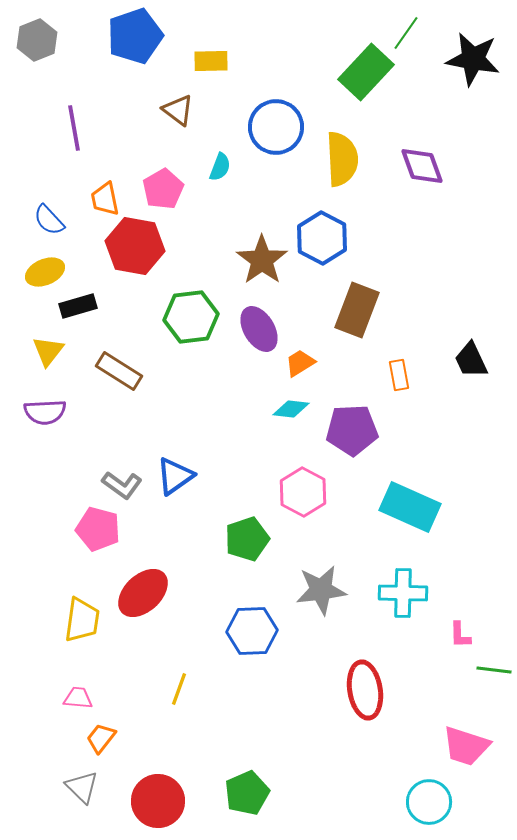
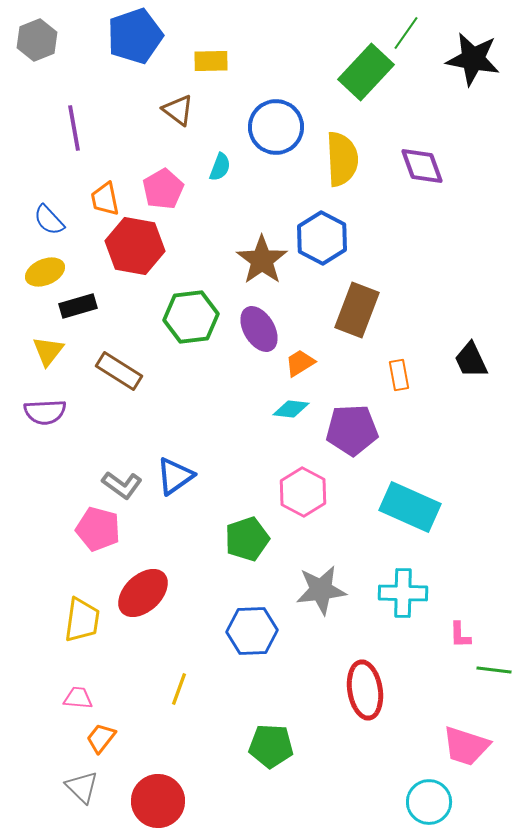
green pentagon at (247, 793): moved 24 px right, 47 px up; rotated 27 degrees clockwise
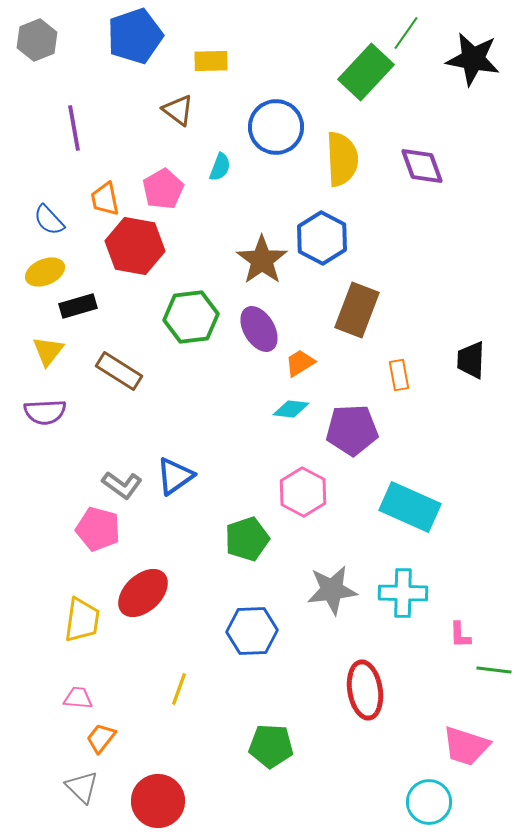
black trapezoid at (471, 360): rotated 27 degrees clockwise
gray star at (321, 590): moved 11 px right
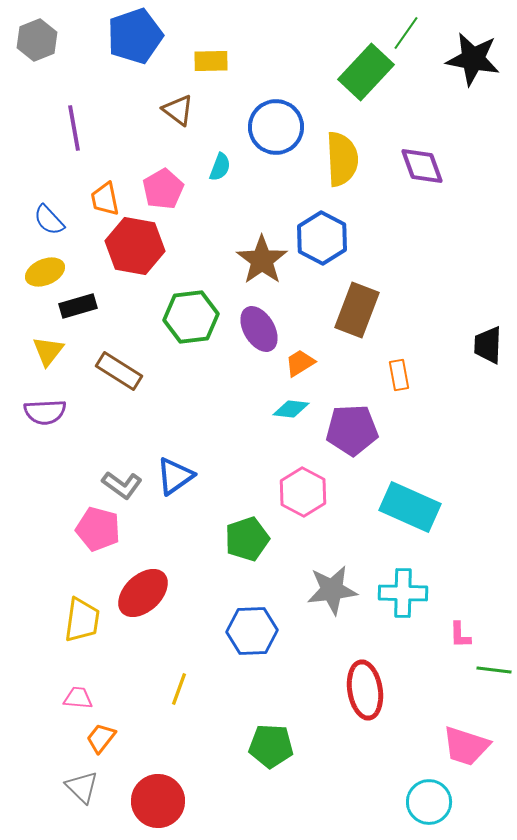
black trapezoid at (471, 360): moved 17 px right, 15 px up
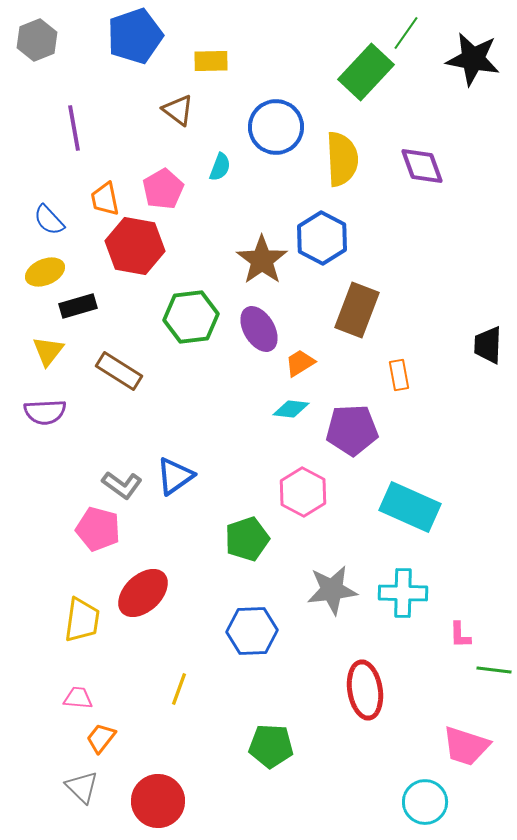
cyan circle at (429, 802): moved 4 px left
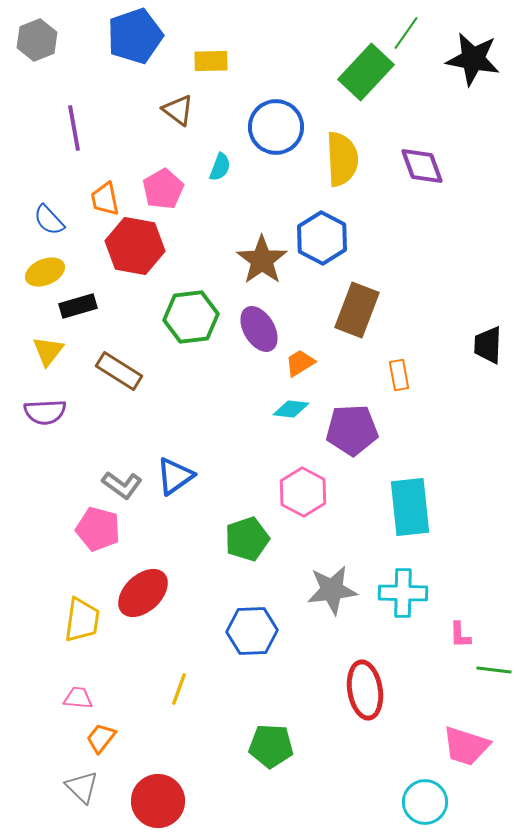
cyan rectangle at (410, 507): rotated 60 degrees clockwise
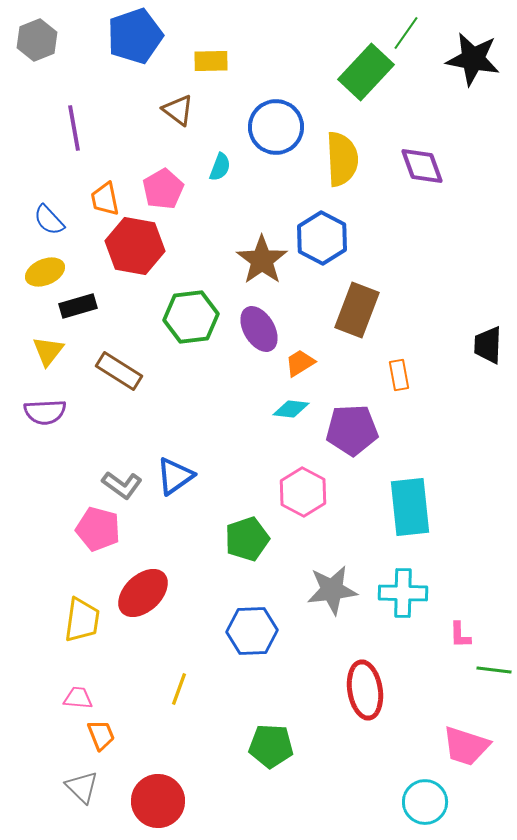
orange trapezoid at (101, 738): moved 3 px up; rotated 120 degrees clockwise
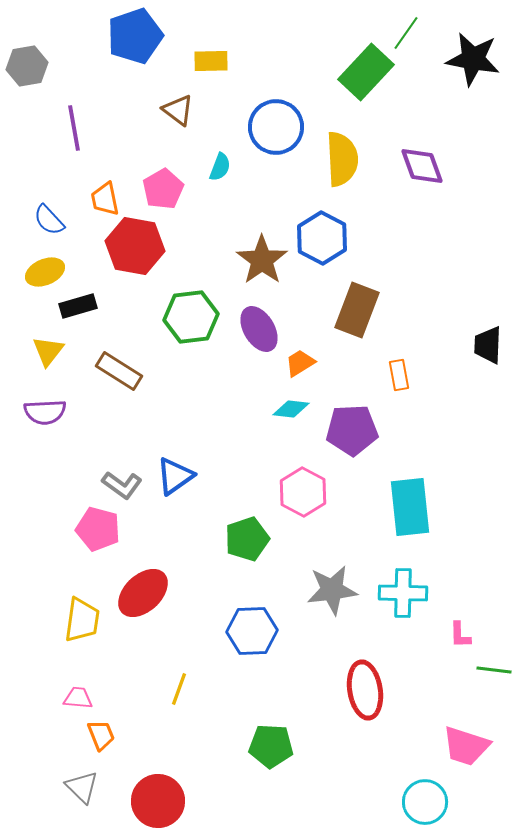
gray hexagon at (37, 40): moved 10 px left, 26 px down; rotated 12 degrees clockwise
